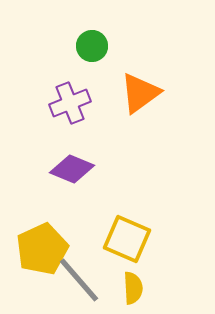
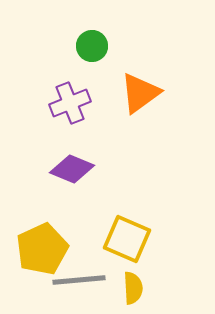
gray line: rotated 54 degrees counterclockwise
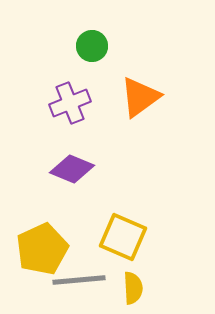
orange triangle: moved 4 px down
yellow square: moved 4 px left, 2 px up
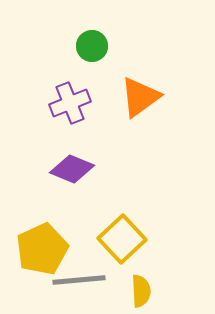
yellow square: moved 1 px left, 2 px down; rotated 24 degrees clockwise
yellow semicircle: moved 8 px right, 3 px down
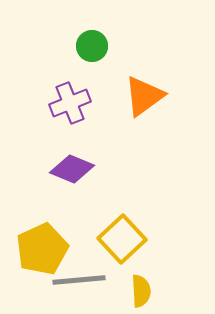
orange triangle: moved 4 px right, 1 px up
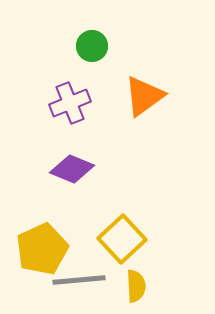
yellow semicircle: moved 5 px left, 5 px up
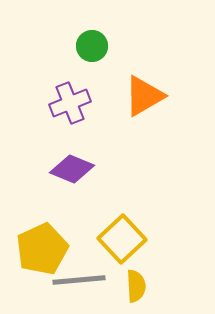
orange triangle: rotated 6 degrees clockwise
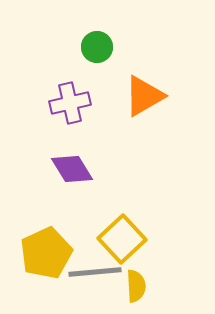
green circle: moved 5 px right, 1 px down
purple cross: rotated 9 degrees clockwise
purple diamond: rotated 36 degrees clockwise
yellow pentagon: moved 4 px right, 4 px down
gray line: moved 16 px right, 8 px up
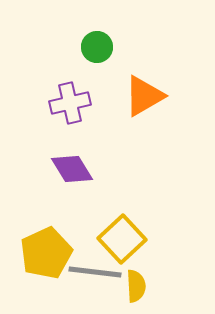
gray line: rotated 12 degrees clockwise
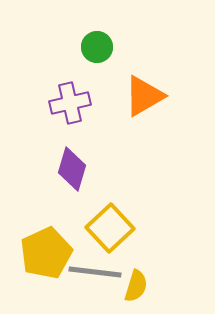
purple diamond: rotated 48 degrees clockwise
yellow square: moved 12 px left, 11 px up
yellow semicircle: rotated 20 degrees clockwise
